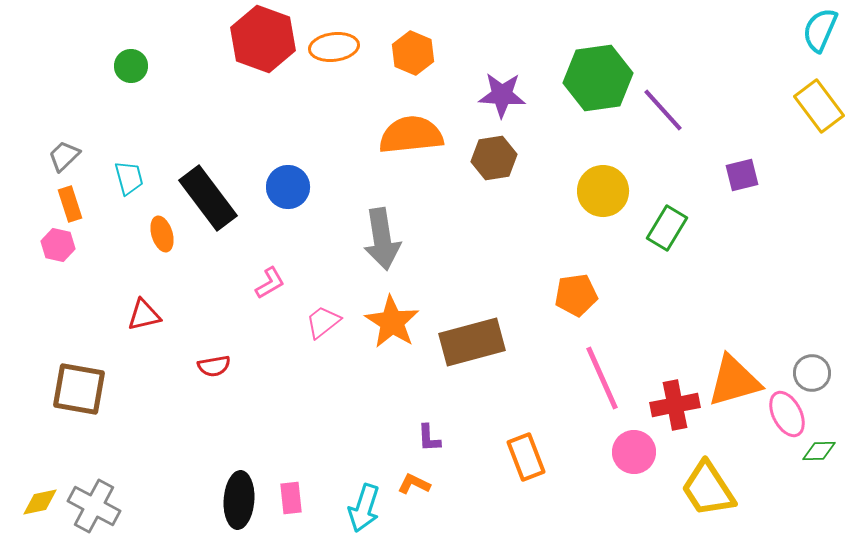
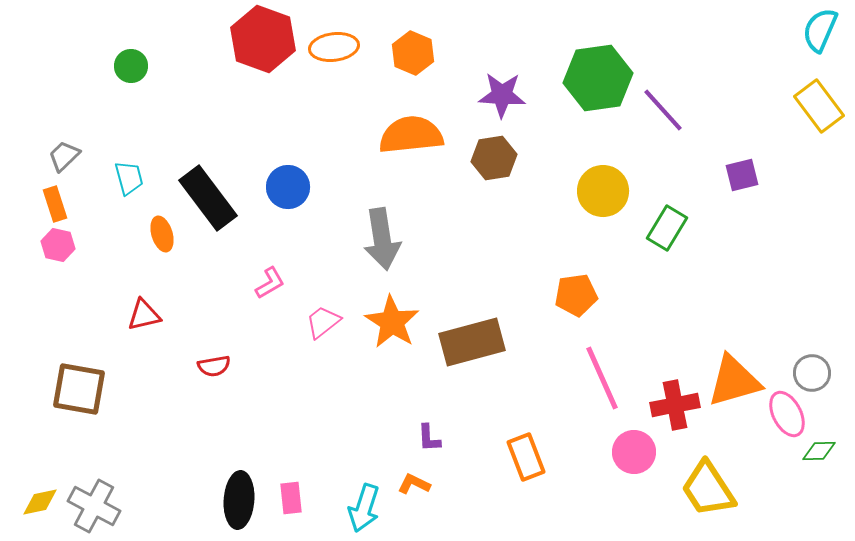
orange rectangle at (70, 204): moved 15 px left
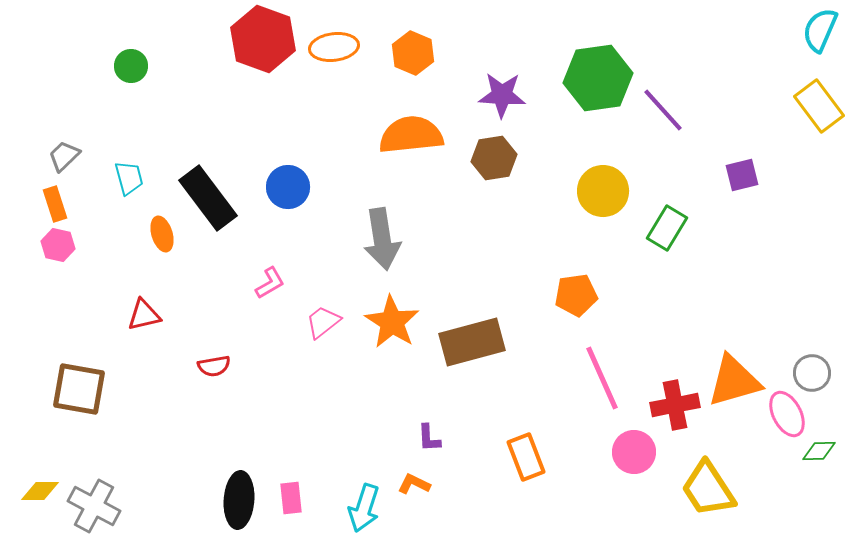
yellow diamond at (40, 502): moved 11 px up; rotated 12 degrees clockwise
